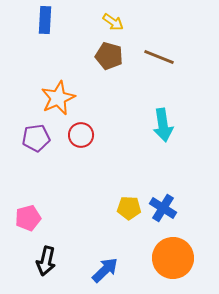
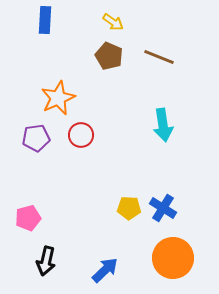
brown pentagon: rotated 8 degrees clockwise
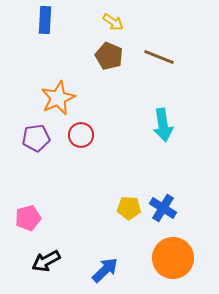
black arrow: rotated 48 degrees clockwise
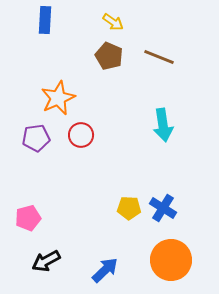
orange circle: moved 2 px left, 2 px down
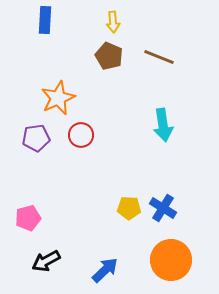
yellow arrow: rotated 50 degrees clockwise
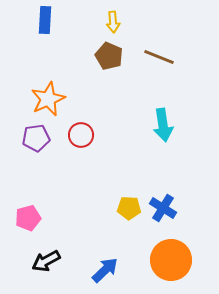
orange star: moved 10 px left, 1 px down
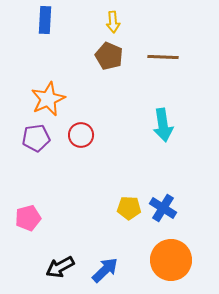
brown line: moved 4 px right; rotated 20 degrees counterclockwise
black arrow: moved 14 px right, 6 px down
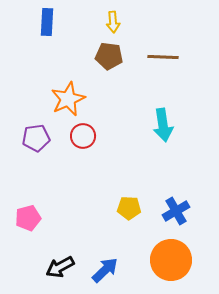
blue rectangle: moved 2 px right, 2 px down
brown pentagon: rotated 16 degrees counterclockwise
orange star: moved 20 px right
red circle: moved 2 px right, 1 px down
blue cross: moved 13 px right, 3 px down; rotated 28 degrees clockwise
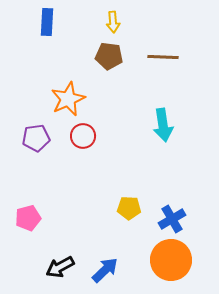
blue cross: moved 4 px left, 8 px down
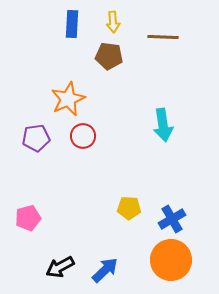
blue rectangle: moved 25 px right, 2 px down
brown line: moved 20 px up
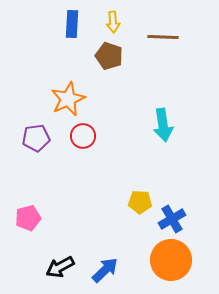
brown pentagon: rotated 12 degrees clockwise
yellow pentagon: moved 11 px right, 6 px up
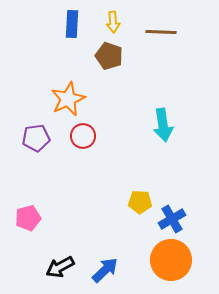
brown line: moved 2 px left, 5 px up
